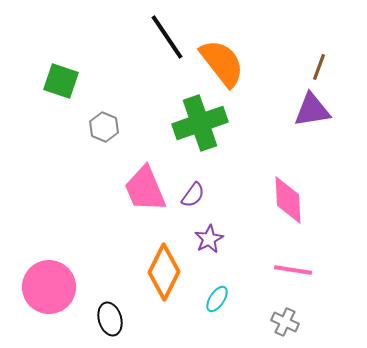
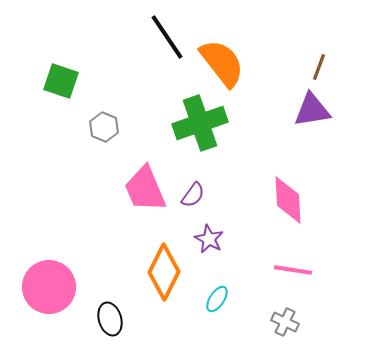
purple star: rotated 16 degrees counterclockwise
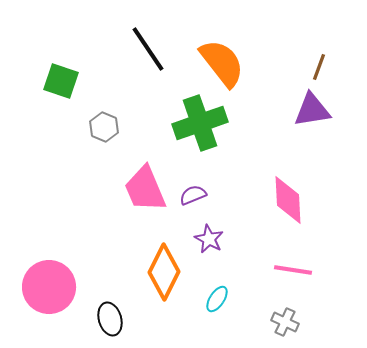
black line: moved 19 px left, 12 px down
purple semicircle: rotated 148 degrees counterclockwise
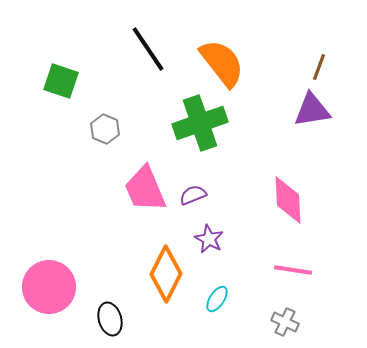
gray hexagon: moved 1 px right, 2 px down
orange diamond: moved 2 px right, 2 px down
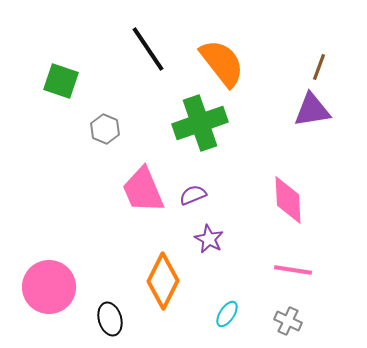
pink trapezoid: moved 2 px left, 1 px down
orange diamond: moved 3 px left, 7 px down
cyan ellipse: moved 10 px right, 15 px down
gray cross: moved 3 px right, 1 px up
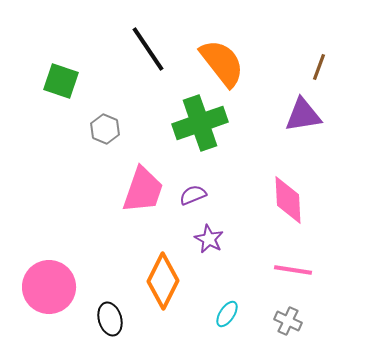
purple triangle: moved 9 px left, 5 px down
pink trapezoid: rotated 138 degrees counterclockwise
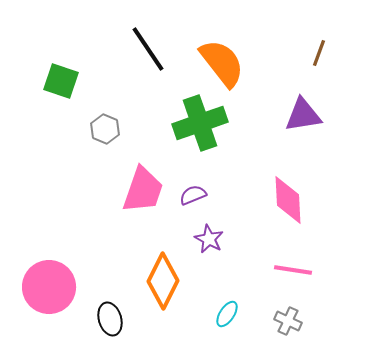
brown line: moved 14 px up
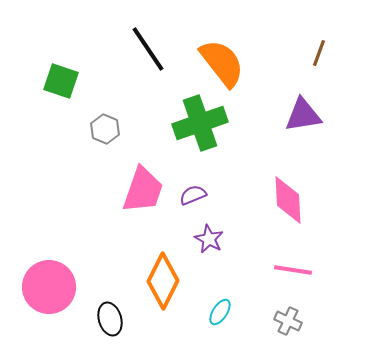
cyan ellipse: moved 7 px left, 2 px up
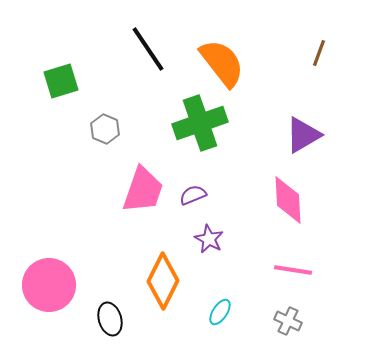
green square: rotated 36 degrees counterclockwise
purple triangle: moved 20 px down; rotated 21 degrees counterclockwise
pink circle: moved 2 px up
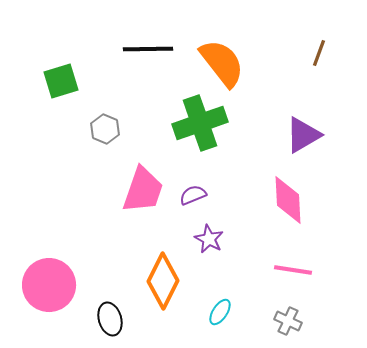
black line: rotated 57 degrees counterclockwise
